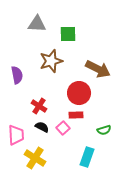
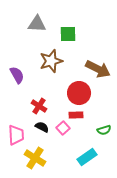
purple semicircle: rotated 18 degrees counterclockwise
cyan rectangle: rotated 36 degrees clockwise
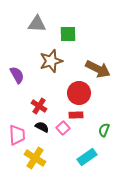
green semicircle: rotated 128 degrees clockwise
pink trapezoid: moved 1 px right
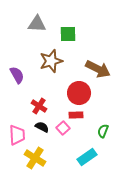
green semicircle: moved 1 px left, 1 px down
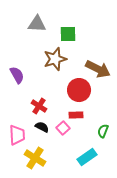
brown star: moved 4 px right, 2 px up
red circle: moved 3 px up
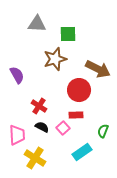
cyan rectangle: moved 5 px left, 5 px up
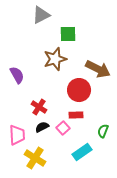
gray triangle: moved 4 px right, 9 px up; rotated 30 degrees counterclockwise
red cross: moved 1 px down
black semicircle: rotated 56 degrees counterclockwise
